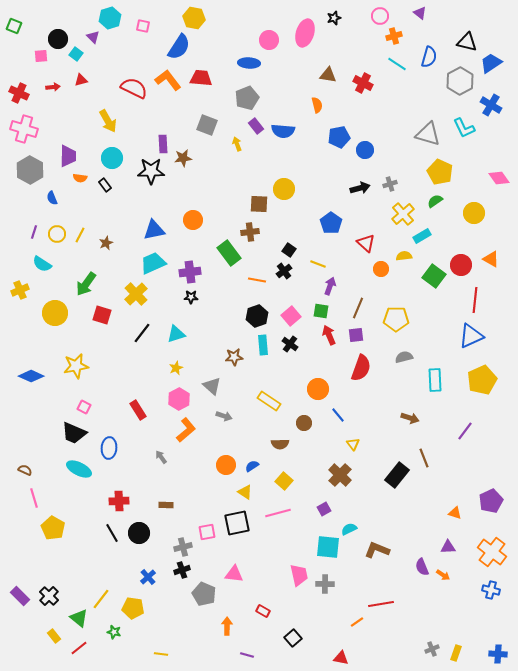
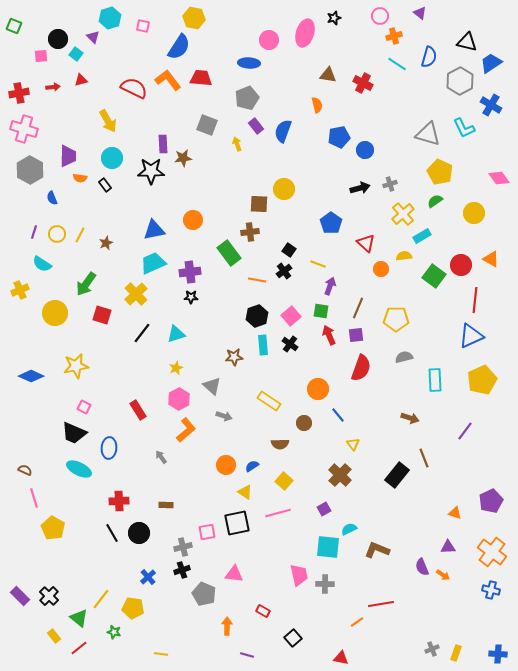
red cross at (19, 93): rotated 36 degrees counterclockwise
blue semicircle at (283, 131): rotated 105 degrees clockwise
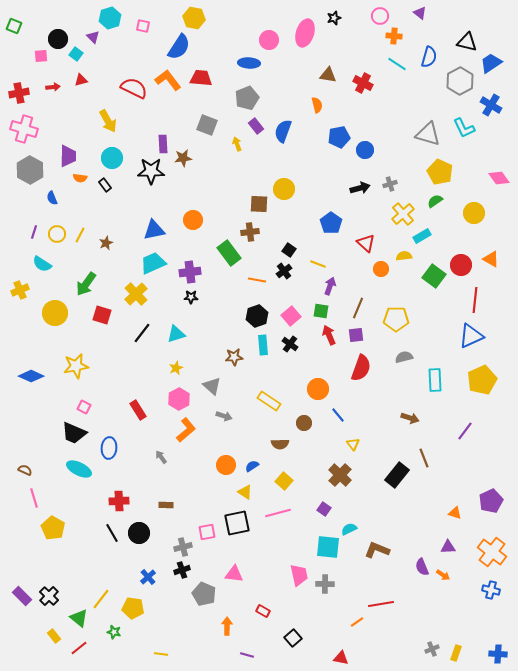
orange cross at (394, 36): rotated 21 degrees clockwise
purple square at (324, 509): rotated 24 degrees counterclockwise
purple rectangle at (20, 596): moved 2 px right
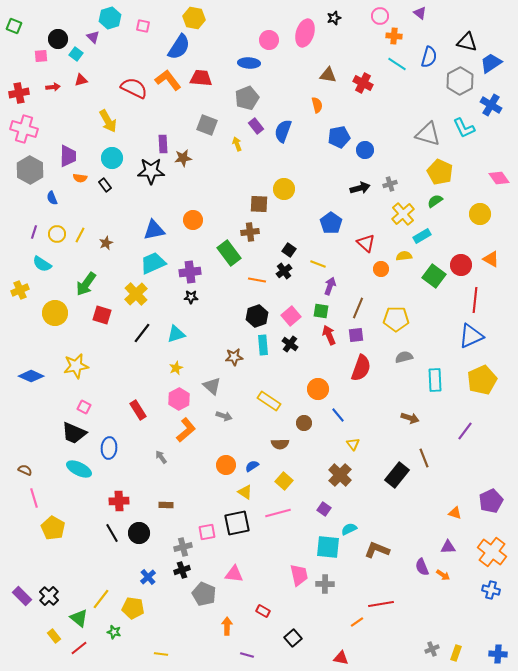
yellow circle at (474, 213): moved 6 px right, 1 px down
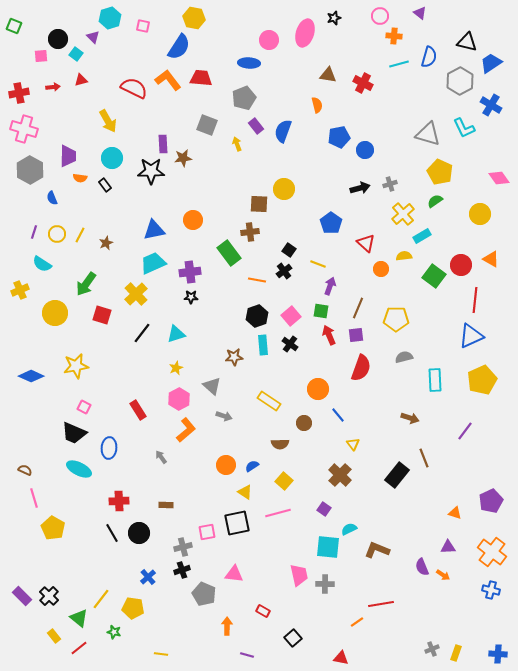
cyan line at (397, 64): moved 2 px right; rotated 48 degrees counterclockwise
gray pentagon at (247, 98): moved 3 px left
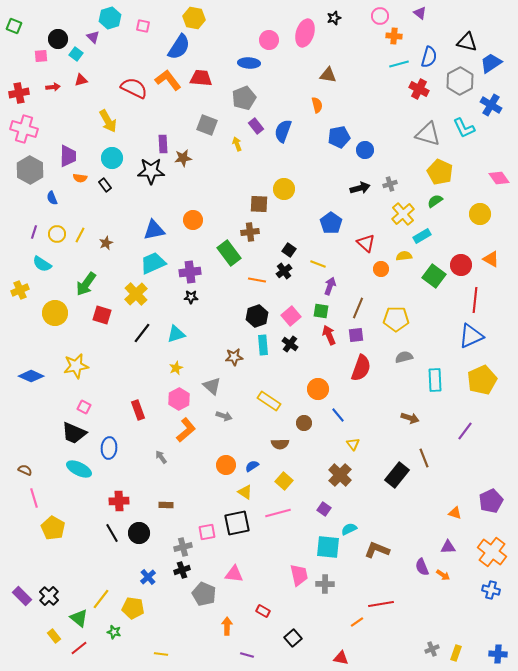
red cross at (363, 83): moved 56 px right, 6 px down
red rectangle at (138, 410): rotated 12 degrees clockwise
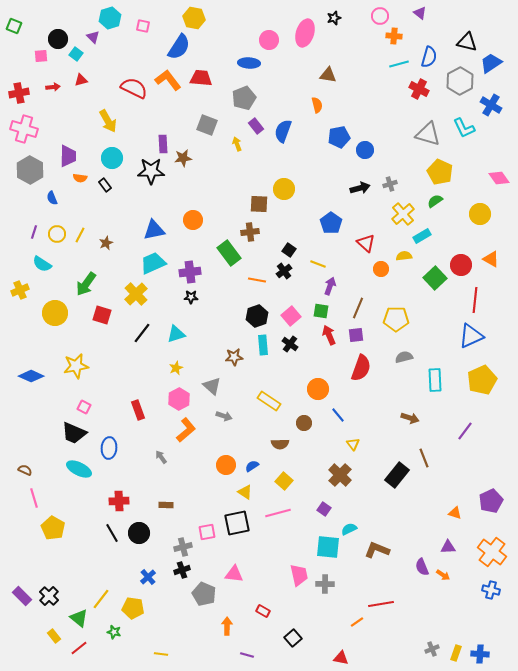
green square at (434, 276): moved 1 px right, 2 px down; rotated 10 degrees clockwise
blue cross at (498, 654): moved 18 px left
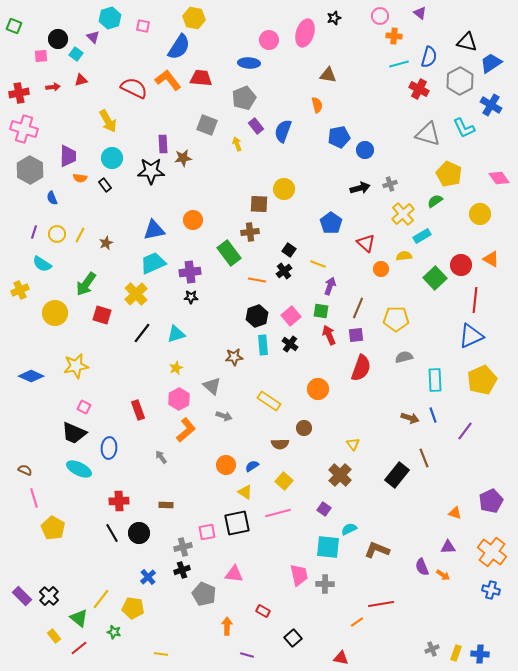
yellow pentagon at (440, 172): moved 9 px right, 2 px down
blue line at (338, 415): moved 95 px right; rotated 21 degrees clockwise
brown circle at (304, 423): moved 5 px down
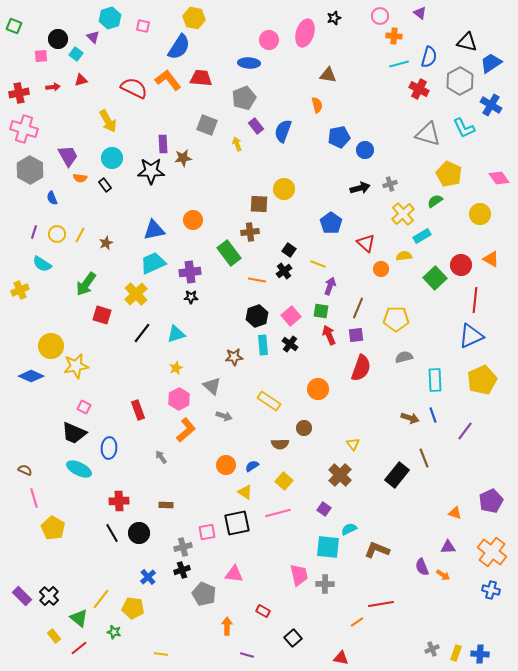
purple trapezoid at (68, 156): rotated 30 degrees counterclockwise
yellow circle at (55, 313): moved 4 px left, 33 px down
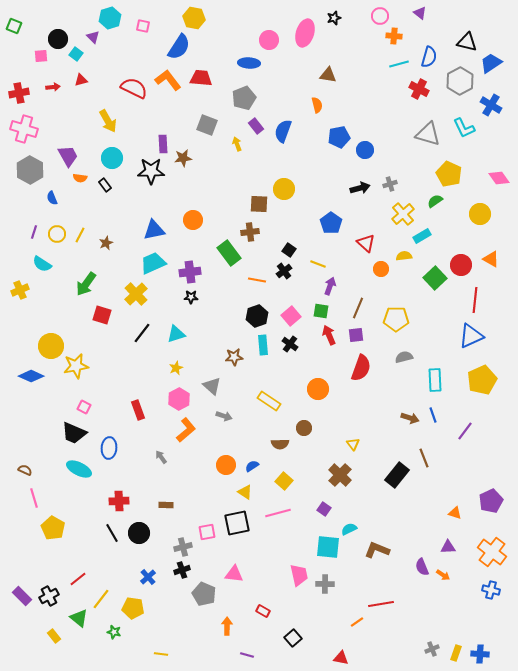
black cross at (49, 596): rotated 18 degrees clockwise
red line at (79, 648): moved 1 px left, 69 px up
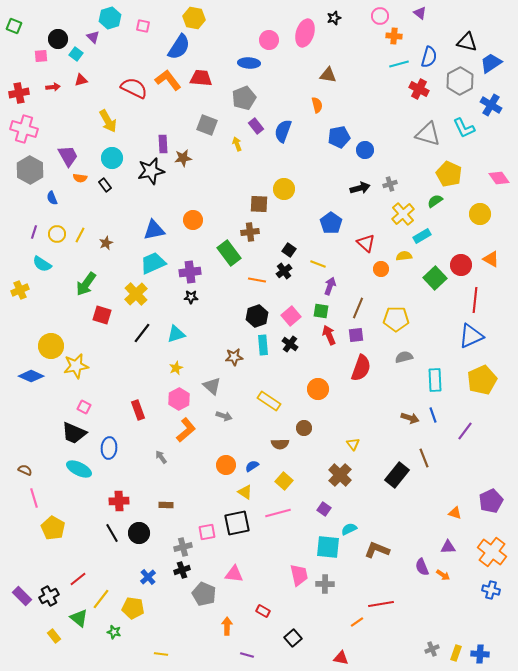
black star at (151, 171): rotated 12 degrees counterclockwise
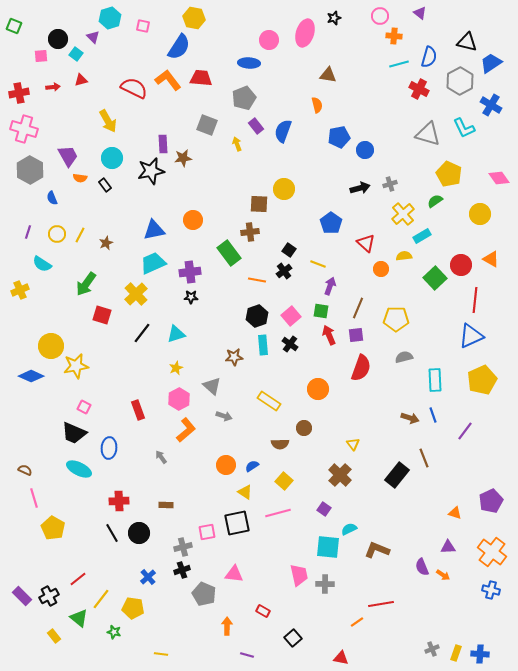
purple line at (34, 232): moved 6 px left
